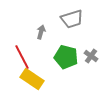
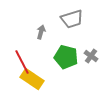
red line: moved 5 px down
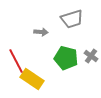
gray arrow: rotated 80 degrees clockwise
green pentagon: moved 1 px down
red line: moved 6 px left, 1 px up
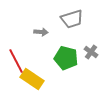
gray cross: moved 4 px up
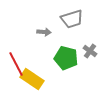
gray arrow: moved 3 px right
gray cross: moved 1 px left, 1 px up
red line: moved 3 px down
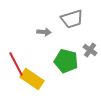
gray cross: moved 1 px up
green pentagon: moved 3 px down
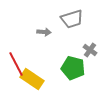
green pentagon: moved 7 px right, 7 px down
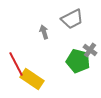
gray trapezoid: rotated 10 degrees counterclockwise
gray arrow: rotated 112 degrees counterclockwise
green pentagon: moved 5 px right, 7 px up
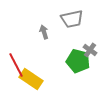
gray trapezoid: rotated 15 degrees clockwise
red line: moved 1 px down
yellow rectangle: moved 1 px left
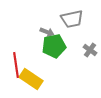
gray arrow: moved 3 px right; rotated 128 degrees clockwise
green pentagon: moved 24 px left, 15 px up; rotated 25 degrees counterclockwise
red line: rotated 20 degrees clockwise
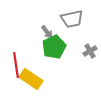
gray arrow: rotated 32 degrees clockwise
green pentagon: moved 1 px down; rotated 15 degrees counterclockwise
gray cross: moved 1 px down; rotated 24 degrees clockwise
